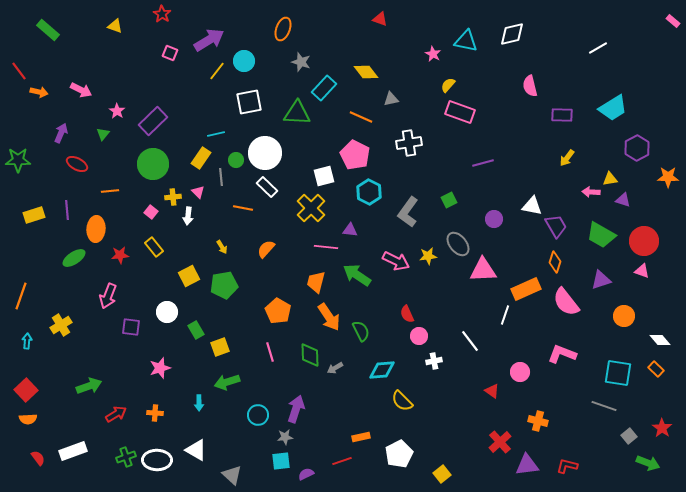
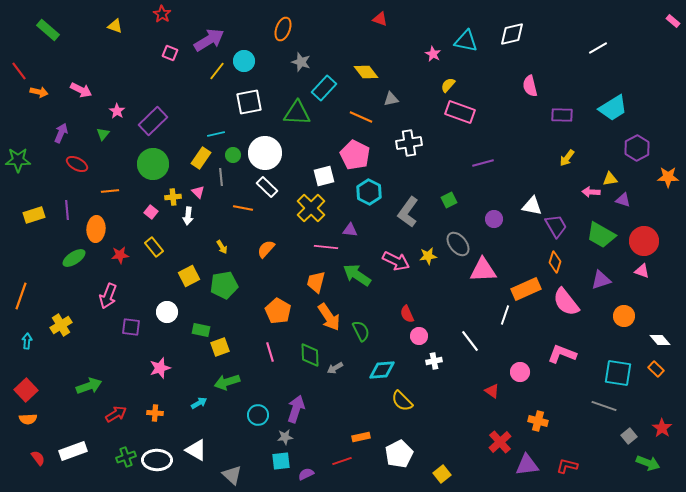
green circle at (236, 160): moved 3 px left, 5 px up
green rectangle at (196, 330): moved 5 px right; rotated 48 degrees counterclockwise
cyan arrow at (199, 403): rotated 119 degrees counterclockwise
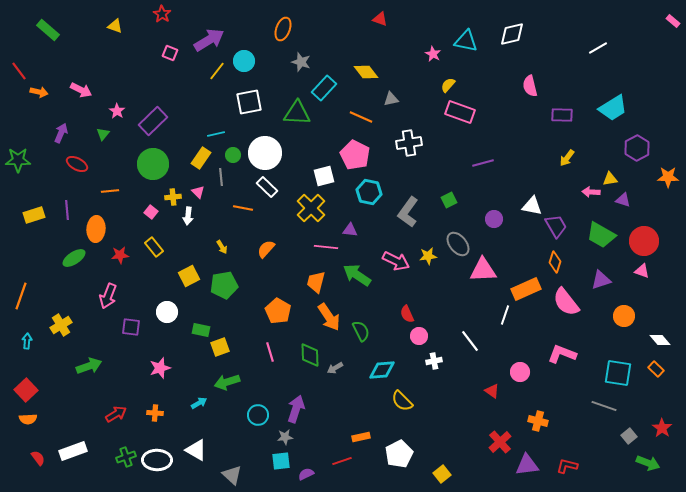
cyan hexagon at (369, 192): rotated 15 degrees counterclockwise
green arrow at (89, 386): moved 20 px up
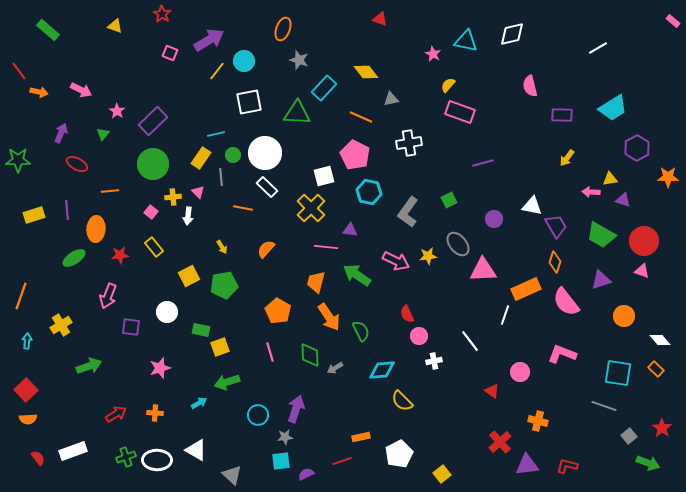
gray star at (301, 62): moved 2 px left, 2 px up
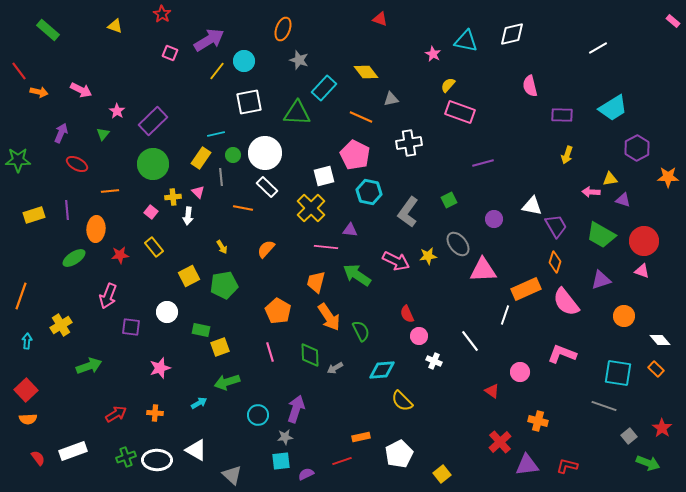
yellow arrow at (567, 158): moved 3 px up; rotated 18 degrees counterclockwise
white cross at (434, 361): rotated 35 degrees clockwise
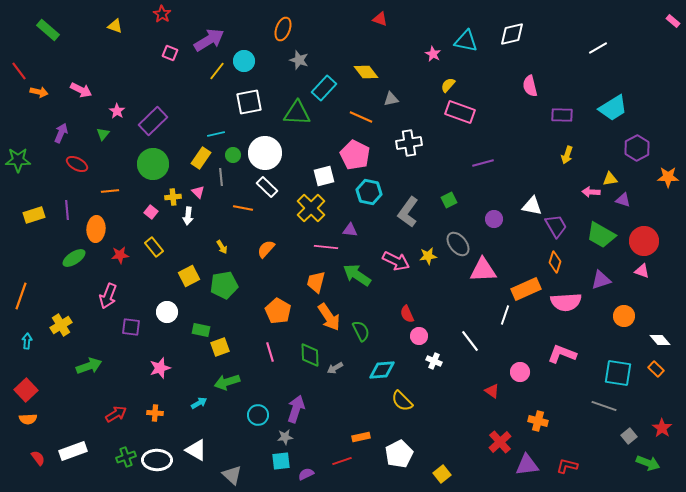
pink semicircle at (566, 302): rotated 56 degrees counterclockwise
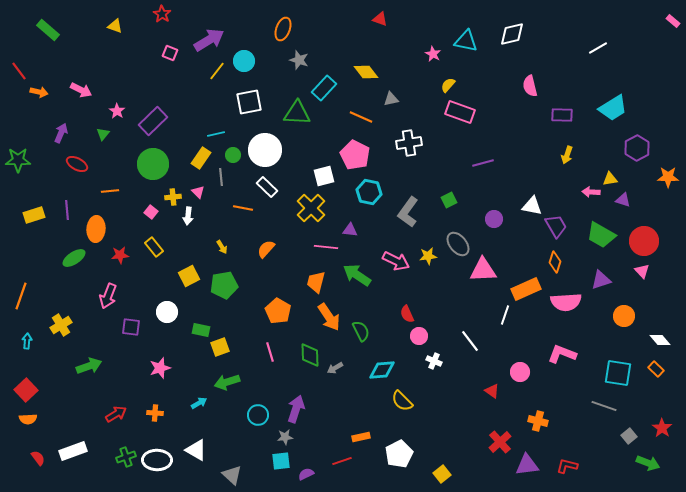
white circle at (265, 153): moved 3 px up
pink triangle at (642, 271): rotated 28 degrees clockwise
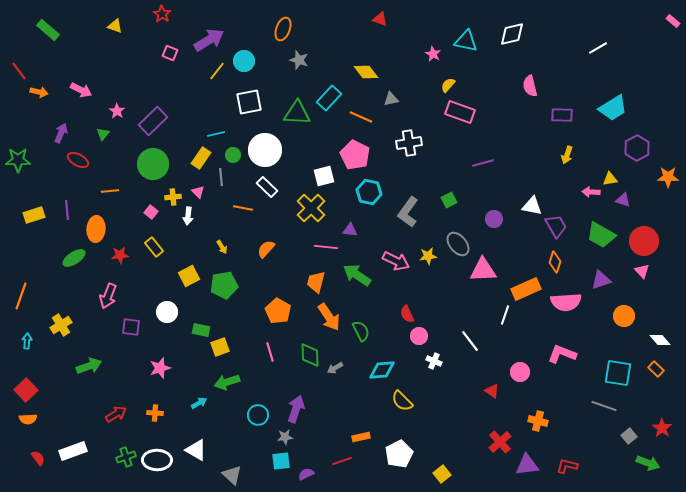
cyan rectangle at (324, 88): moved 5 px right, 10 px down
red ellipse at (77, 164): moved 1 px right, 4 px up
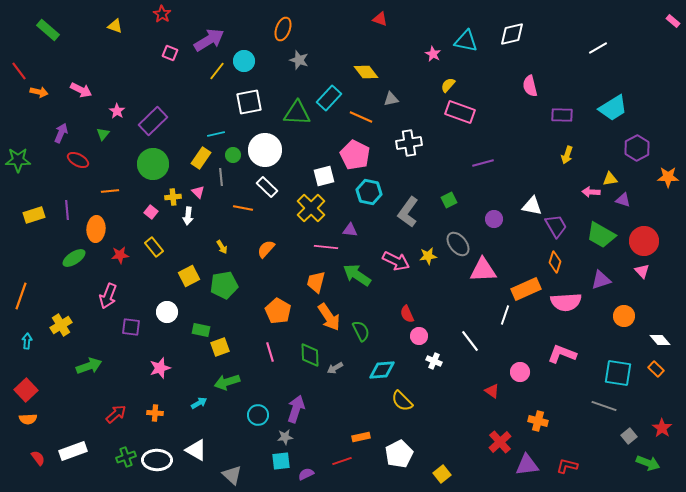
red arrow at (116, 414): rotated 10 degrees counterclockwise
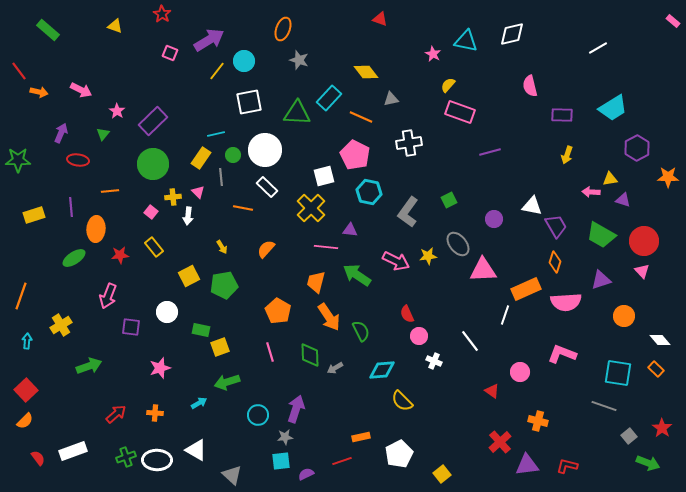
red ellipse at (78, 160): rotated 20 degrees counterclockwise
purple line at (483, 163): moved 7 px right, 11 px up
purple line at (67, 210): moved 4 px right, 3 px up
orange semicircle at (28, 419): moved 3 px left, 2 px down; rotated 42 degrees counterclockwise
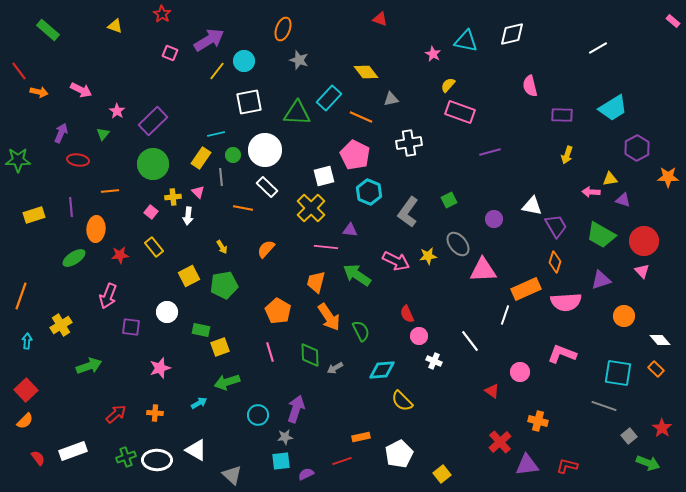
cyan hexagon at (369, 192): rotated 10 degrees clockwise
